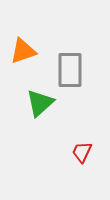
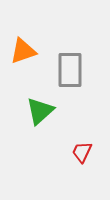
green triangle: moved 8 px down
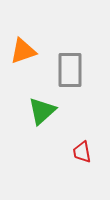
green triangle: moved 2 px right
red trapezoid: rotated 35 degrees counterclockwise
